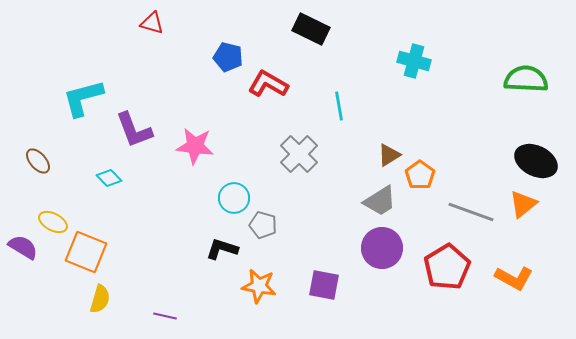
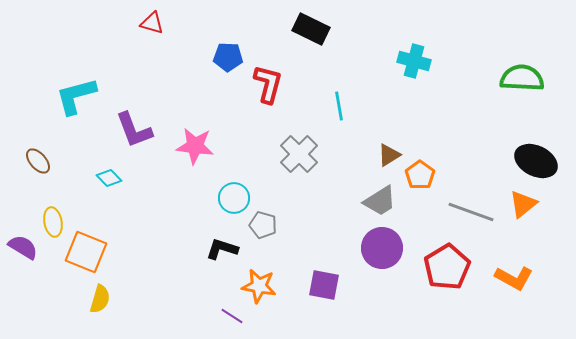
blue pentagon: rotated 12 degrees counterclockwise
green semicircle: moved 4 px left, 1 px up
red L-shape: rotated 75 degrees clockwise
cyan L-shape: moved 7 px left, 2 px up
yellow ellipse: rotated 52 degrees clockwise
purple line: moved 67 px right; rotated 20 degrees clockwise
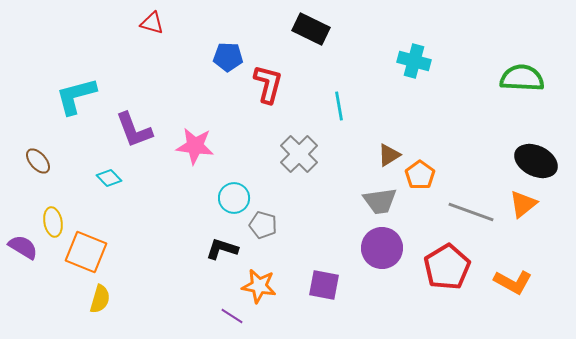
gray trapezoid: rotated 24 degrees clockwise
orange L-shape: moved 1 px left, 4 px down
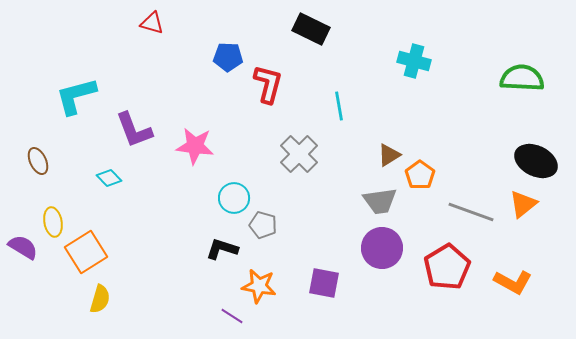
brown ellipse: rotated 16 degrees clockwise
orange square: rotated 36 degrees clockwise
purple square: moved 2 px up
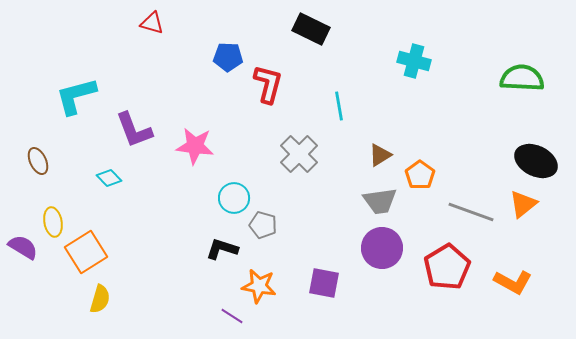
brown triangle: moved 9 px left
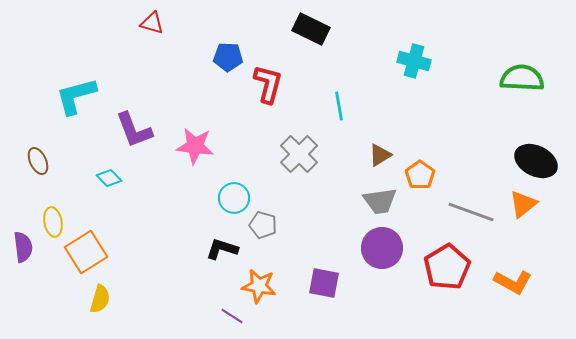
purple semicircle: rotated 52 degrees clockwise
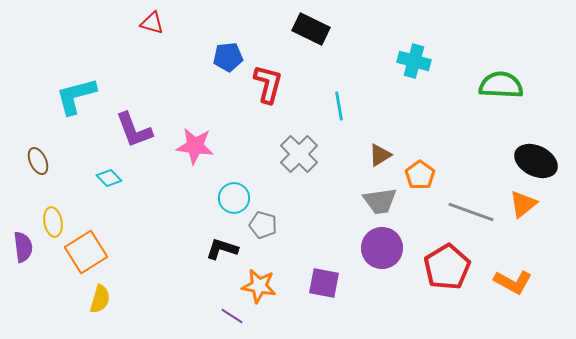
blue pentagon: rotated 8 degrees counterclockwise
green semicircle: moved 21 px left, 7 px down
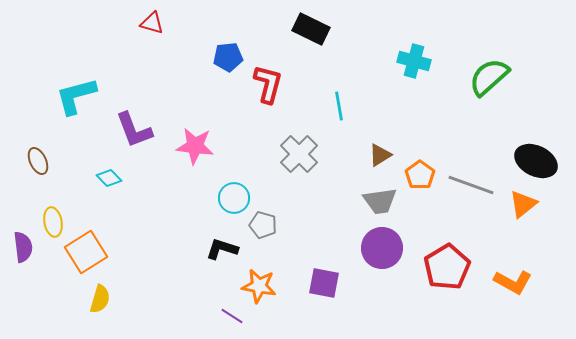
green semicircle: moved 12 px left, 8 px up; rotated 45 degrees counterclockwise
gray line: moved 27 px up
